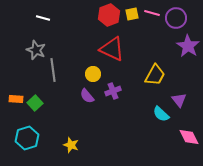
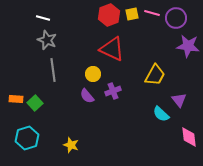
purple star: rotated 25 degrees counterclockwise
gray star: moved 11 px right, 10 px up
pink diamond: rotated 20 degrees clockwise
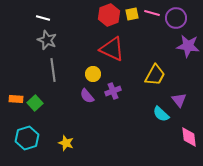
yellow star: moved 5 px left, 2 px up
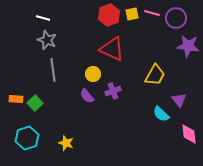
pink diamond: moved 3 px up
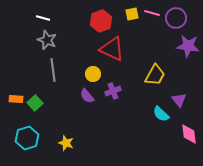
red hexagon: moved 8 px left, 6 px down
